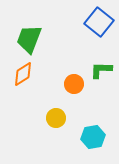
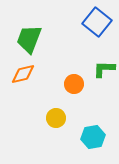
blue square: moved 2 px left
green L-shape: moved 3 px right, 1 px up
orange diamond: rotated 20 degrees clockwise
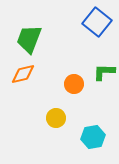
green L-shape: moved 3 px down
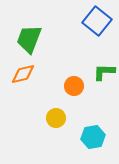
blue square: moved 1 px up
orange circle: moved 2 px down
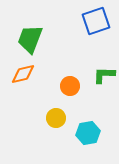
blue square: moved 1 px left; rotated 32 degrees clockwise
green trapezoid: moved 1 px right
green L-shape: moved 3 px down
orange circle: moved 4 px left
cyan hexagon: moved 5 px left, 4 px up
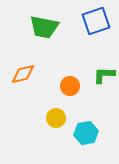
green trapezoid: moved 14 px right, 12 px up; rotated 100 degrees counterclockwise
cyan hexagon: moved 2 px left
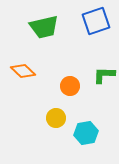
green trapezoid: rotated 24 degrees counterclockwise
orange diamond: moved 3 px up; rotated 55 degrees clockwise
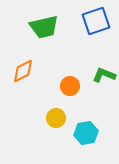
orange diamond: rotated 70 degrees counterclockwise
green L-shape: rotated 20 degrees clockwise
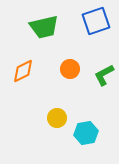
green L-shape: rotated 50 degrees counterclockwise
orange circle: moved 17 px up
yellow circle: moved 1 px right
